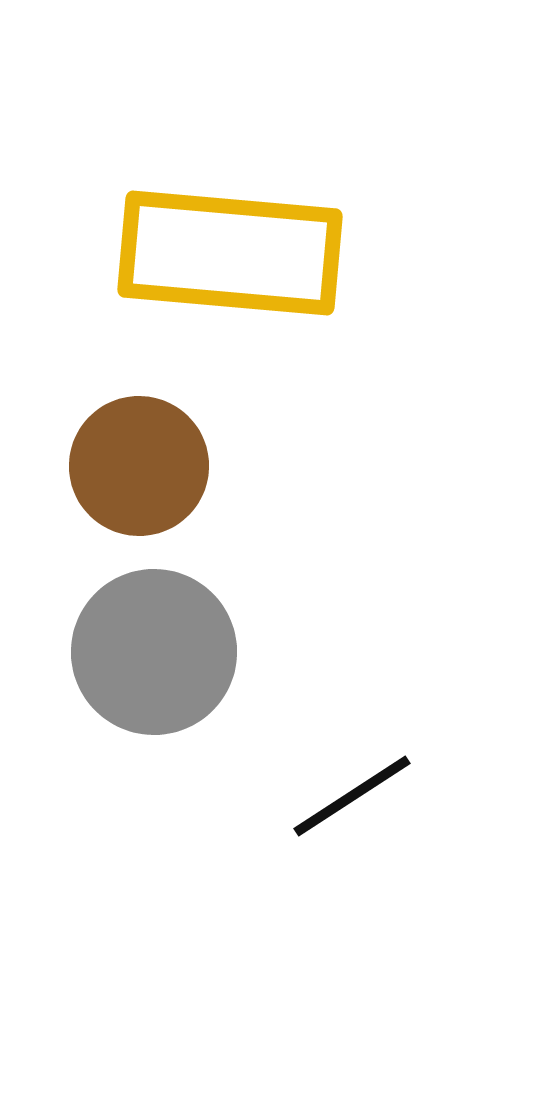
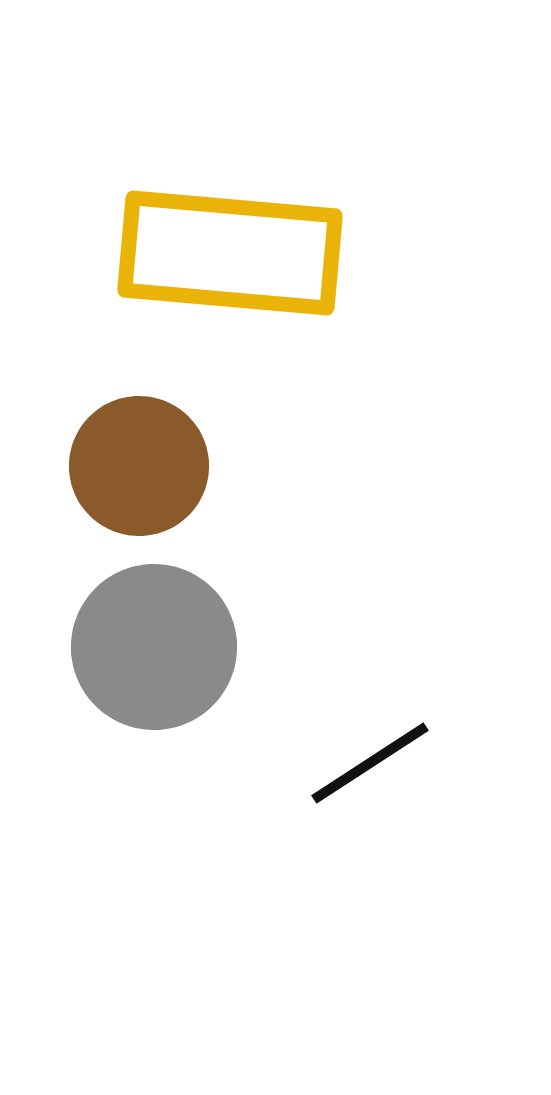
gray circle: moved 5 px up
black line: moved 18 px right, 33 px up
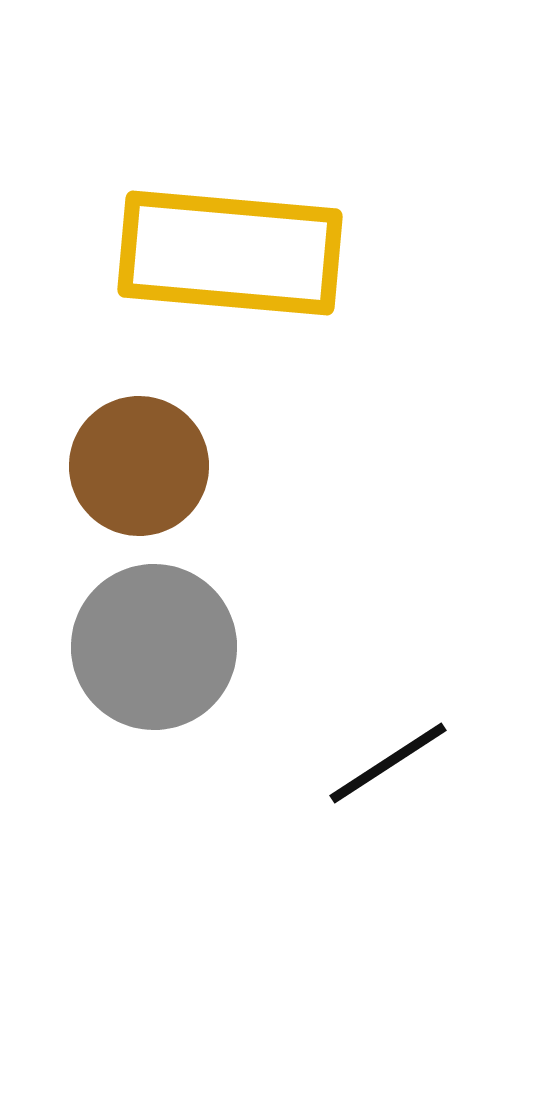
black line: moved 18 px right
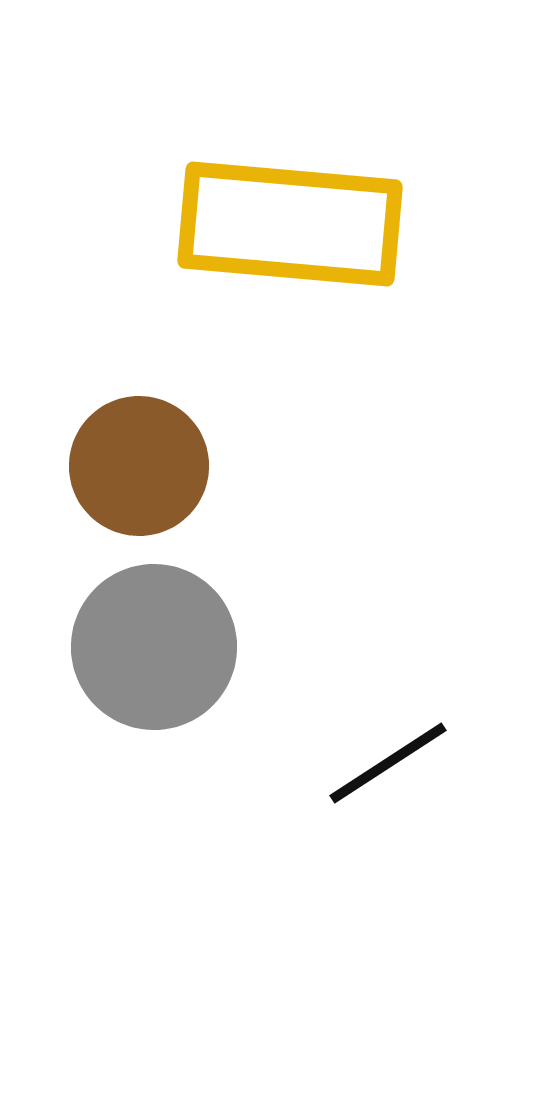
yellow rectangle: moved 60 px right, 29 px up
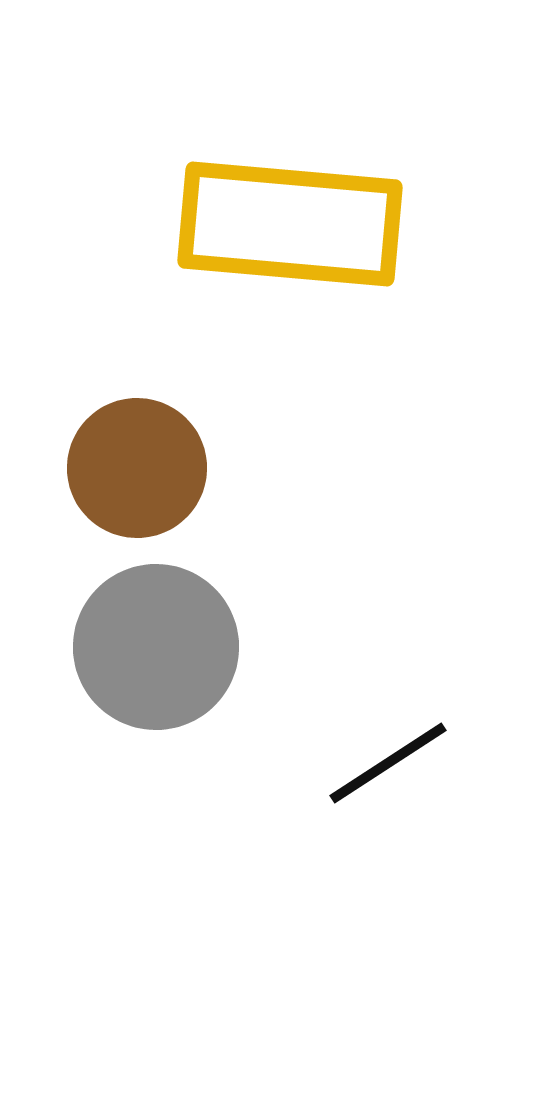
brown circle: moved 2 px left, 2 px down
gray circle: moved 2 px right
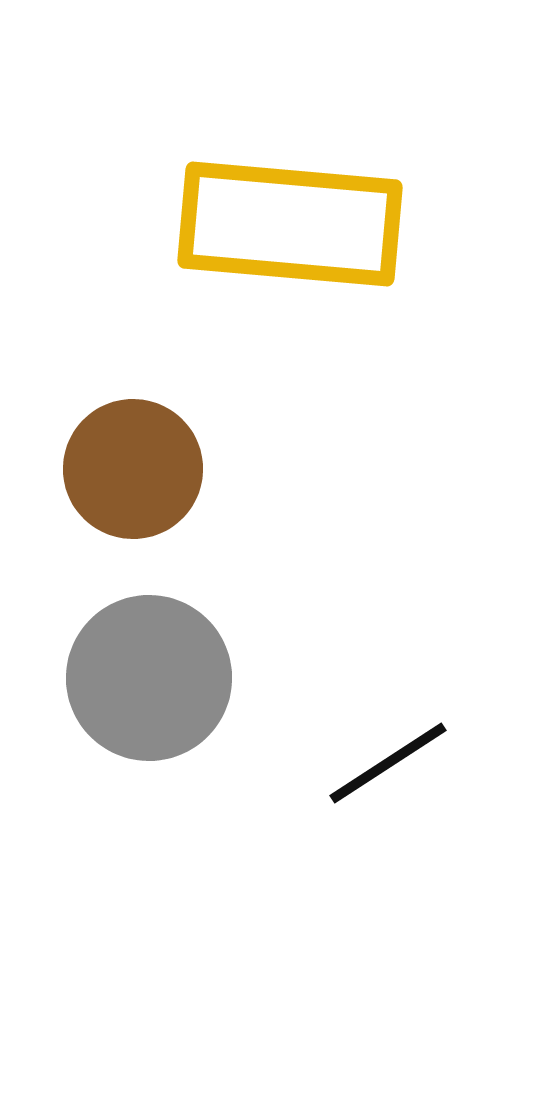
brown circle: moved 4 px left, 1 px down
gray circle: moved 7 px left, 31 px down
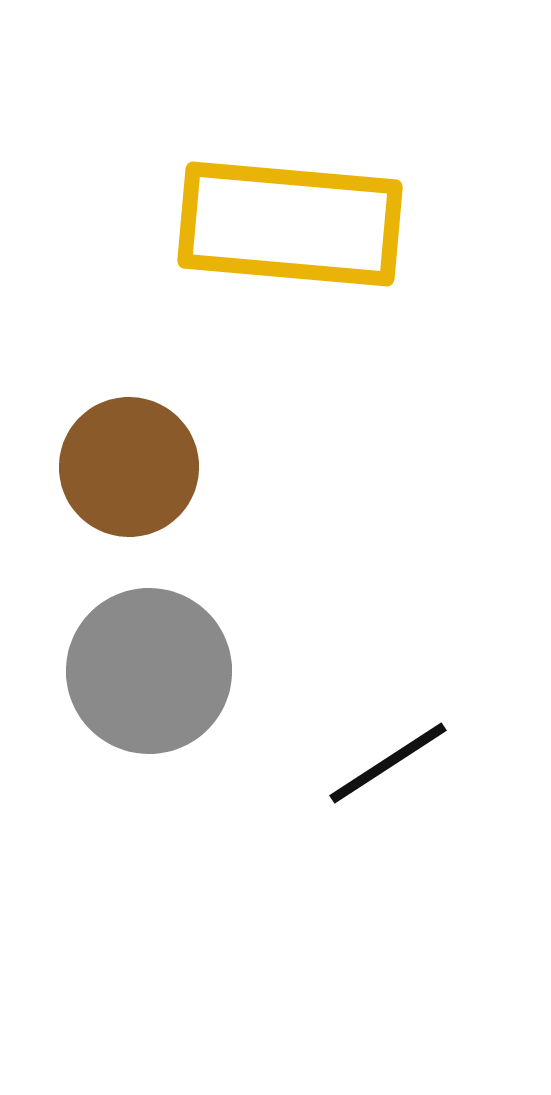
brown circle: moved 4 px left, 2 px up
gray circle: moved 7 px up
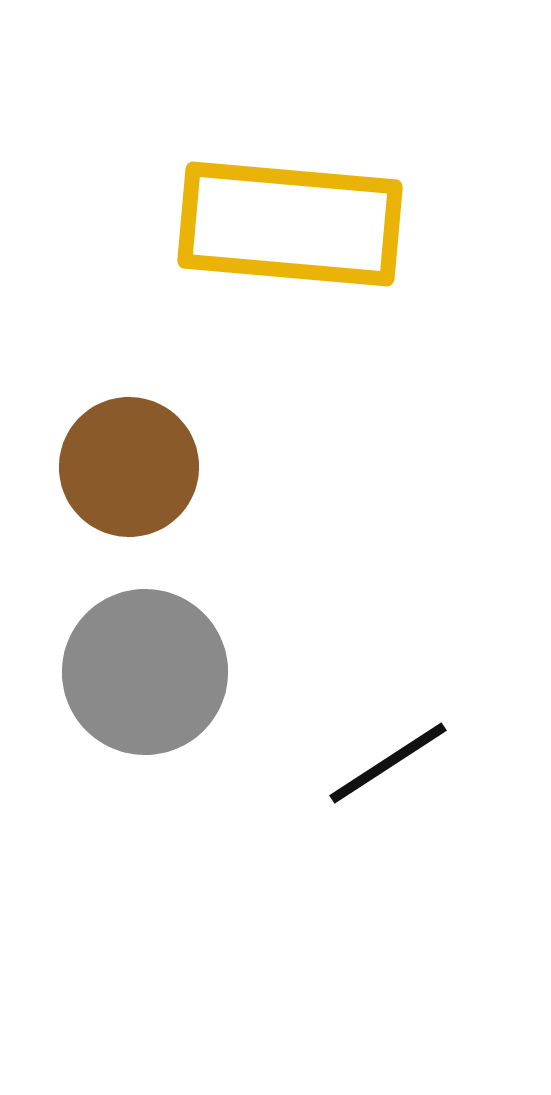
gray circle: moved 4 px left, 1 px down
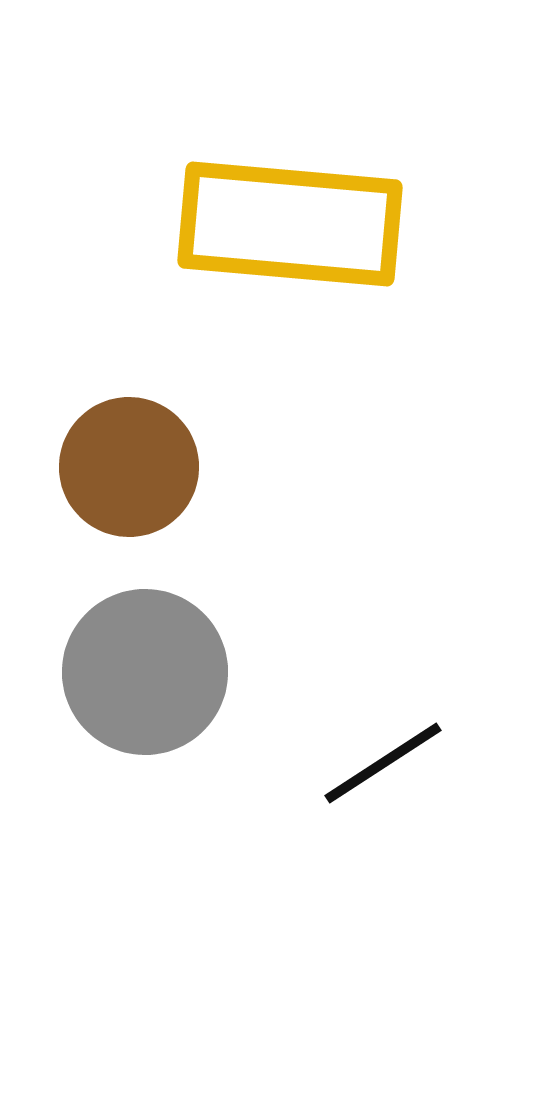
black line: moved 5 px left
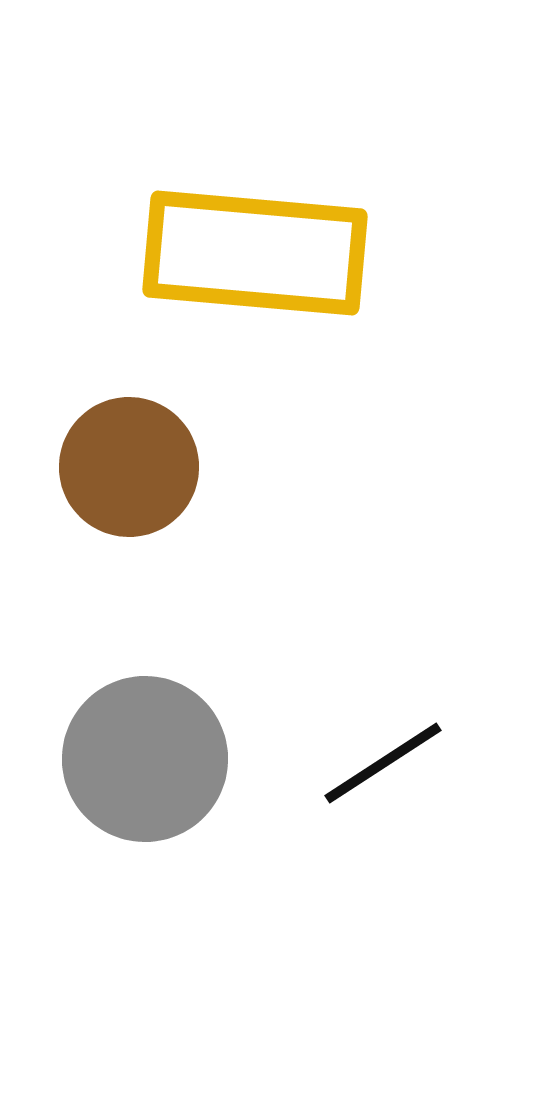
yellow rectangle: moved 35 px left, 29 px down
gray circle: moved 87 px down
